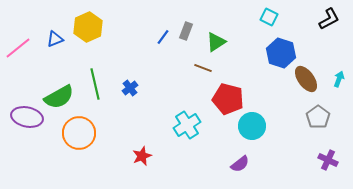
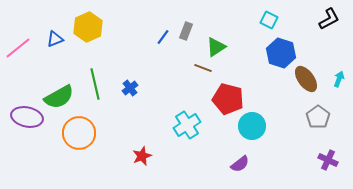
cyan square: moved 3 px down
green triangle: moved 5 px down
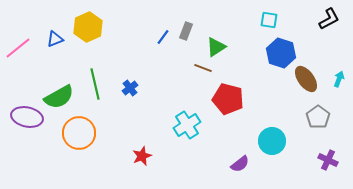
cyan square: rotated 18 degrees counterclockwise
cyan circle: moved 20 px right, 15 px down
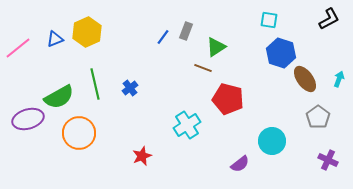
yellow hexagon: moved 1 px left, 5 px down
brown ellipse: moved 1 px left
purple ellipse: moved 1 px right, 2 px down; rotated 28 degrees counterclockwise
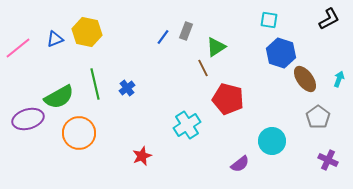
yellow hexagon: rotated 24 degrees counterclockwise
brown line: rotated 42 degrees clockwise
blue cross: moved 3 px left
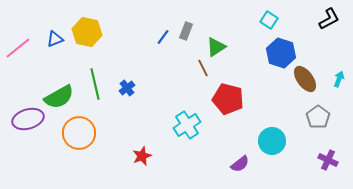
cyan square: rotated 24 degrees clockwise
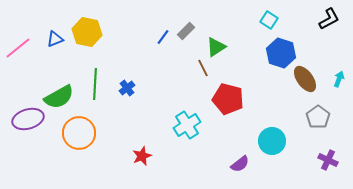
gray rectangle: rotated 24 degrees clockwise
green line: rotated 16 degrees clockwise
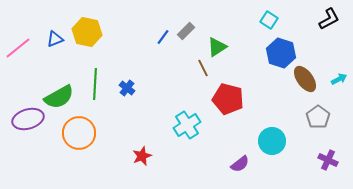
green triangle: moved 1 px right
cyan arrow: rotated 42 degrees clockwise
blue cross: rotated 14 degrees counterclockwise
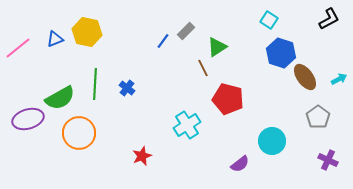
blue line: moved 4 px down
brown ellipse: moved 2 px up
green semicircle: moved 1 px right, 1 px down
